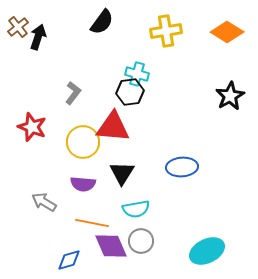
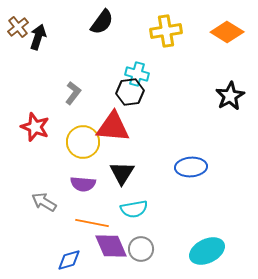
red star: moved 3 px right
blue ellipse: moved 9 px right
cyan semicircle: moved 2 px left
gray circle: moved 8 px down
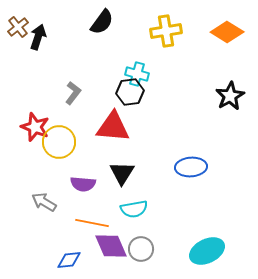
yellow circle: moved 24 px left
blue diamond: rotated 10 degrees clockwise
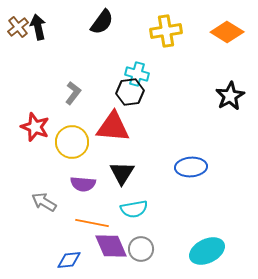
black arrow: moved 10 px up; rotated 30 degrees counterclockwise
yellow circle: moved 13 px right
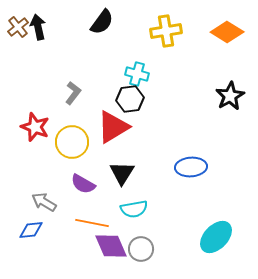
black hexagon: moved 7 px down
red triangle: rotated 36 degrees counterclockwise
purple semicircle: rotated 25 degrees clockwise
cyan ellipse: moved 9 px right, 14 px up; rotated 20 degrees counterclockwise
blue diamond: moved 38 px left, 30 px up
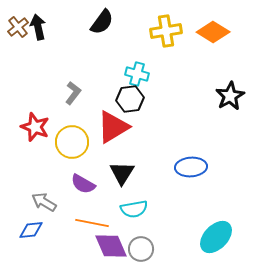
orange diamond: moved 14 px left
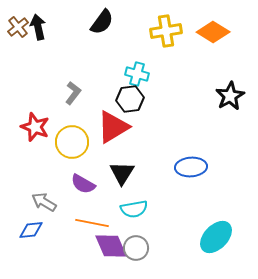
gray circle: moved 5 px left, 1 px up
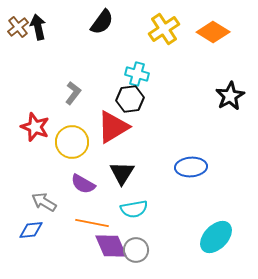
yellow cross: moved 2 px left, 2 px up; rotated 24 degrees counterclockwise
gray circle: moved 2 px down
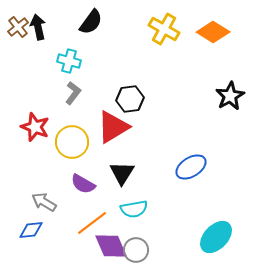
black semicircle: moved 11 px left
yellow cross: rotated 28 degrees counterclockwise
cyan cross: moved 68 px left, 13 px up
blue ellipse: rotated 28 degrees counterclockwise
orange line: rotated 48 degrees counterclockwise
